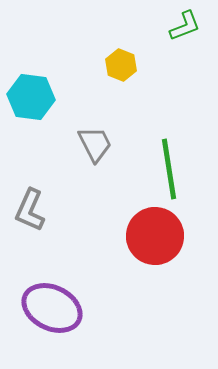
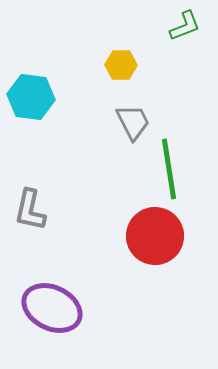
yellow hexagon: rotated 20 degrees counterclockwise
gray trapezoid: moved 38 px right, 22 px up
gray L-shape: rotated 12 degrees counterclockwise
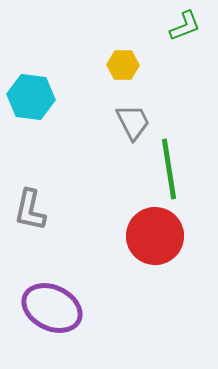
yellow hexagon: moved 2 px right
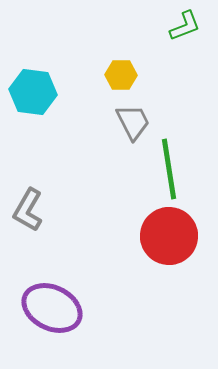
yellow hexagon: moved 2 px left, 10 px down
cyan hexagon: moved 2 px right, 5 px up
gray L-shape: moved 2 px left; rotated 18 degrees clockwise
red circle: moved 14 px right
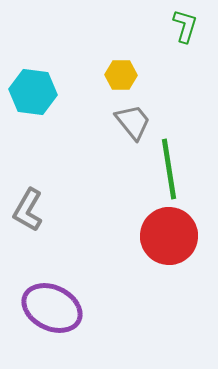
green L-shape: rotated 52 degrees counterclockwise
gray trapezoid: rotated 12 degrees counterclockwise
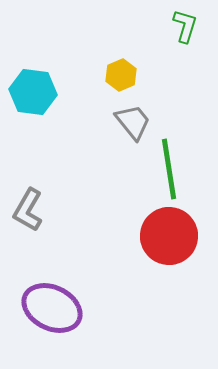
yellow hexagon: rotated 24 degrees counterclockwise
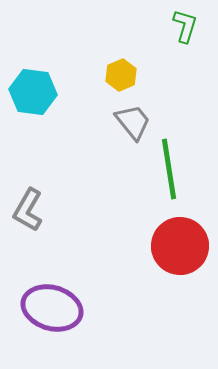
red circle: moved 11 px right, 10 px down
purple ellipse: rotated 10 degrees counterclockwise
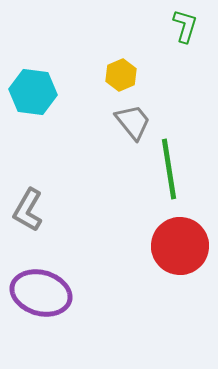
purple ellipse: moved 11 px left, 15 px up
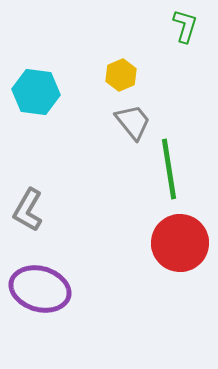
cyan hexagon: moved 3 px right
red circle: moved 3 px up
purple ellipse: moved 1 px left, 4 px up
